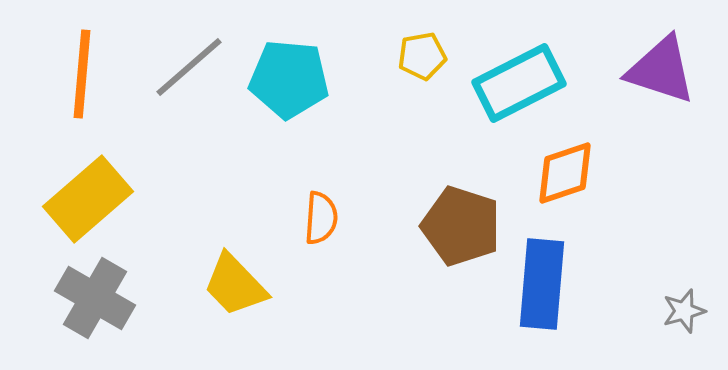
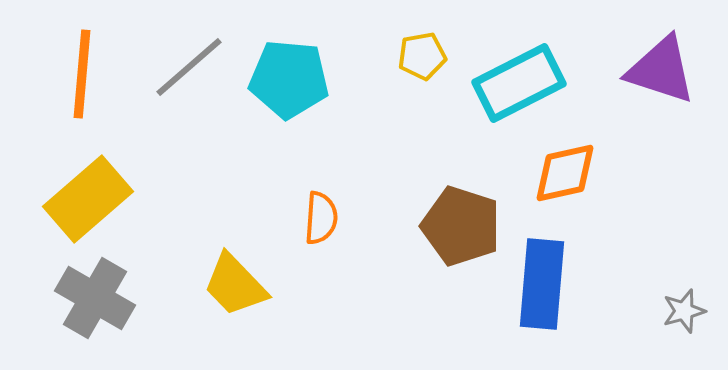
orange diamond: rotated 6 degrees clockwise
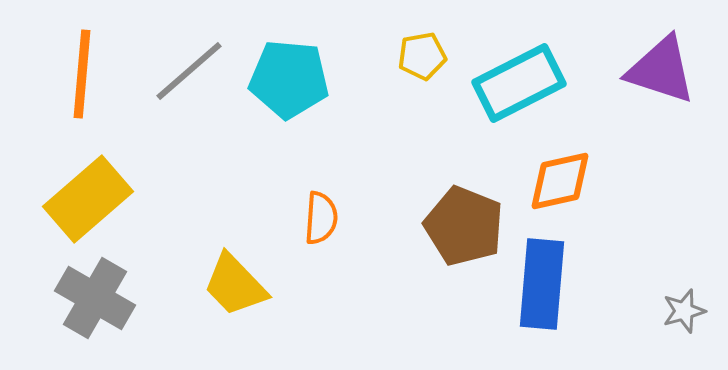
gray line: moved 4 px down
orange diamond: moved 5 px left, 8 px down
brown pentagon: moved 3 px right; rotated 4 degrees clockwise
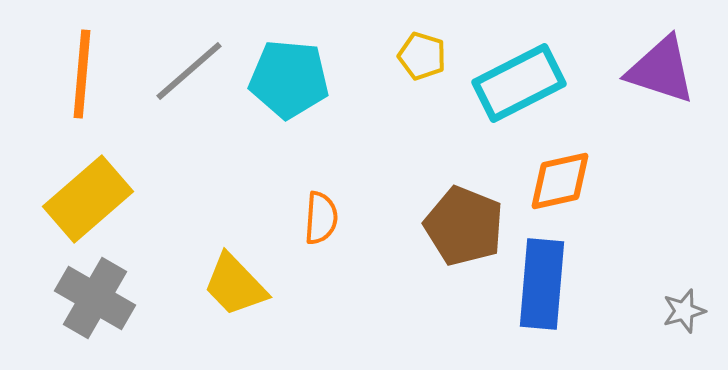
yellow pentagon: rotated 27 degrees clockwise
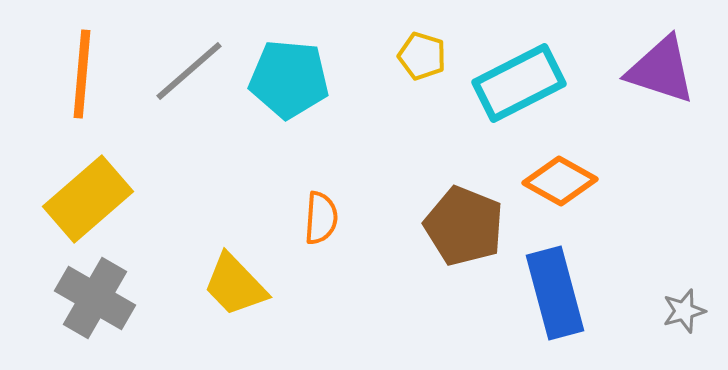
orange diamond: rotated 42 degrees clockwise
blue rectangle: moved 13 px right, 9 px down; rotated 20 degrees counterclockwise
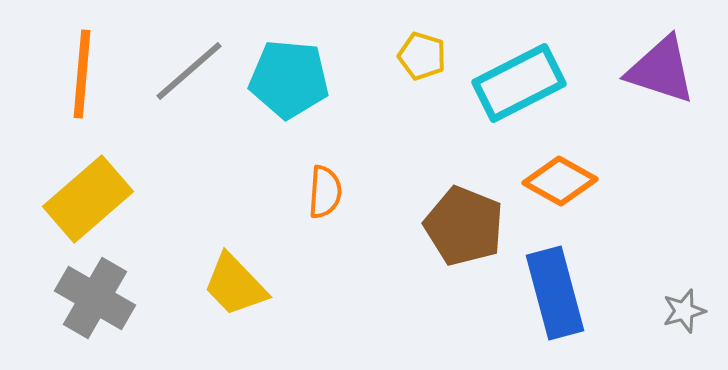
orange semicircle: moved 4 px right, 26 px up
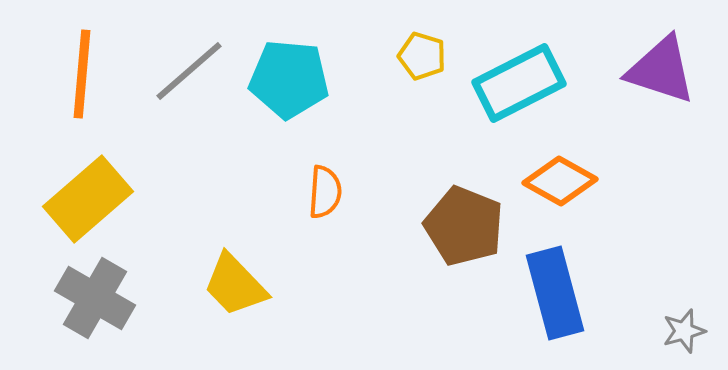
gray star: moved 20 px down
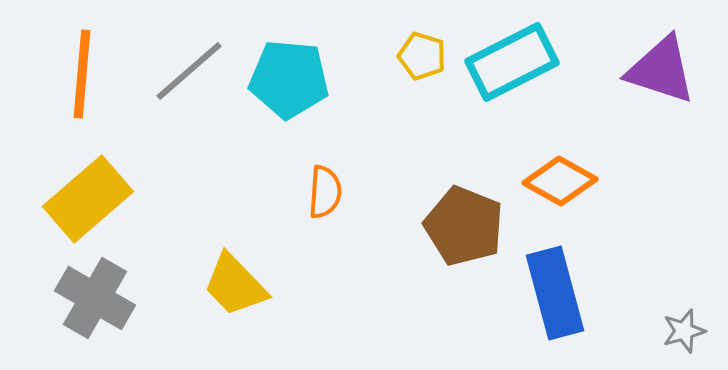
cyan rectangle: moved 7 px left, 21 px up
